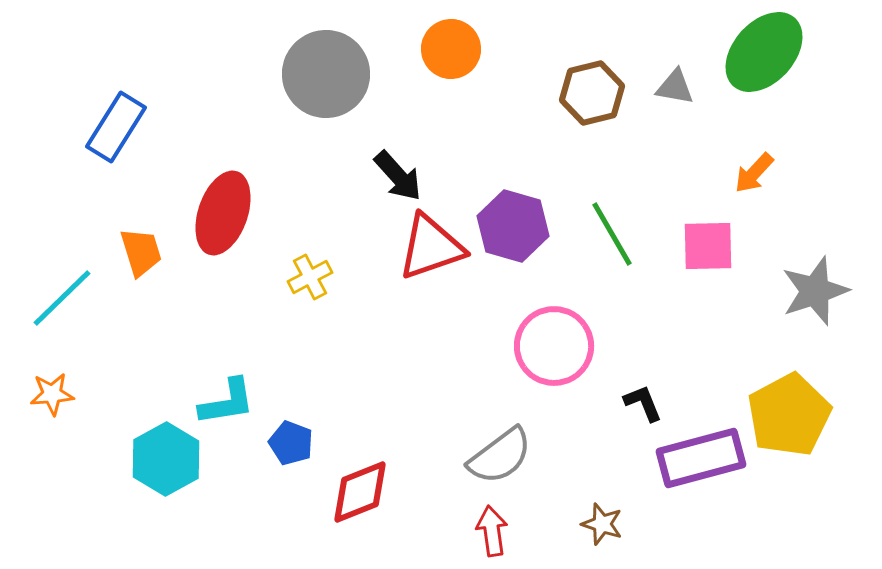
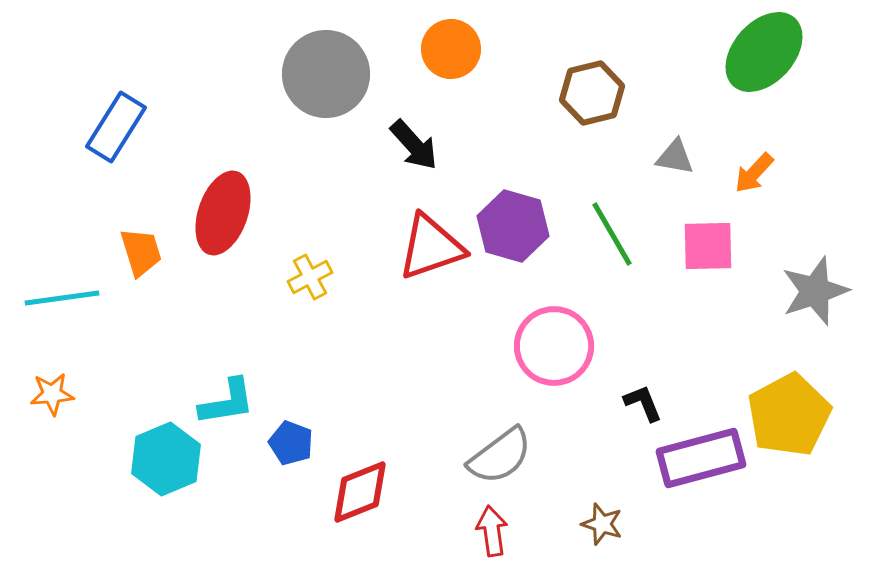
gray triangle: moved 70 px down
black arrow: moved 16 px right, 31 px up
cyan line: rotated 36 degrees clockwise
cyan hexagon: rotated 6 degrees clockwise
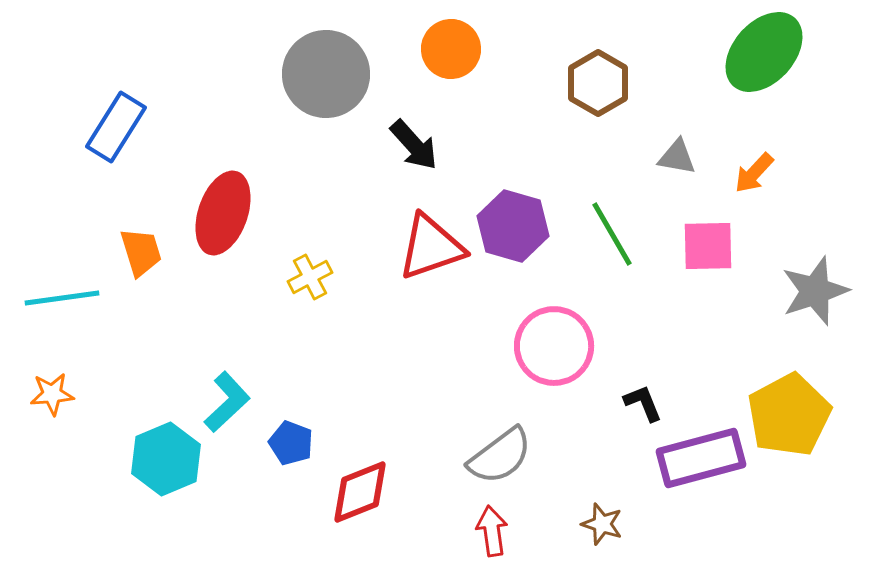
brown hexagon: moved 6 px right, 10 px up; rotated 16 degrees counterclockwise
gray triangle: moved 2 px right
cyan L-shape: rotated 34 degrees counterclockwise
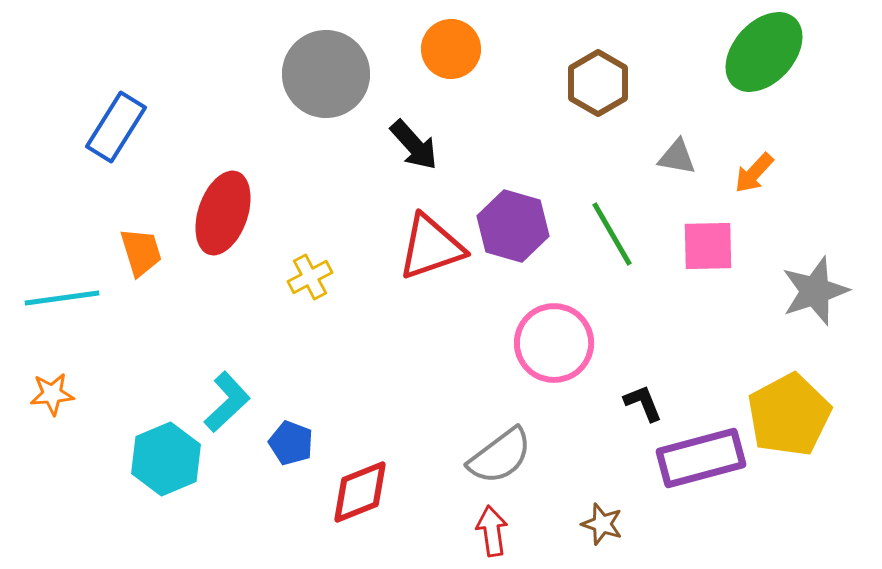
pink circle: moved 3 px up
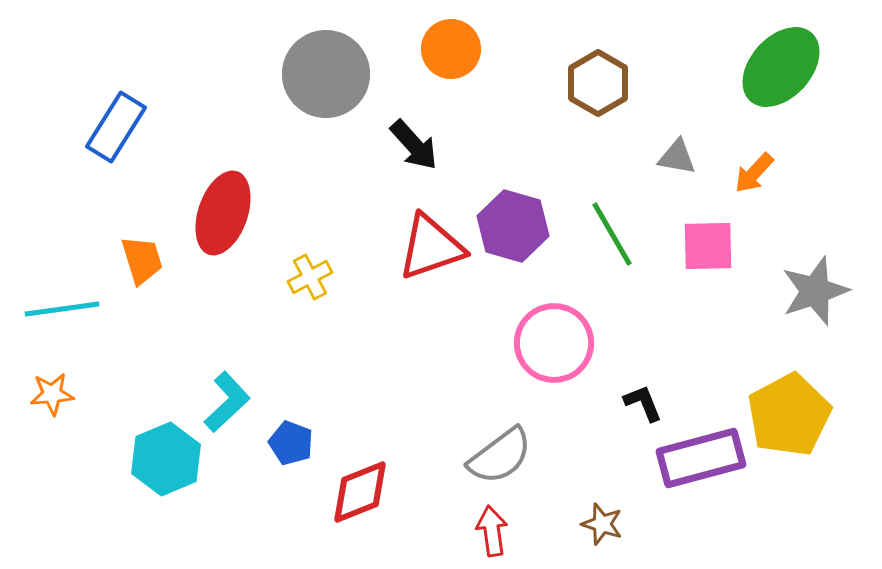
green ellipse: moved 17 px right, 15 px down
orange trapezoid: moved 1 px right, 8 px down
cyan line: moved 11 px down
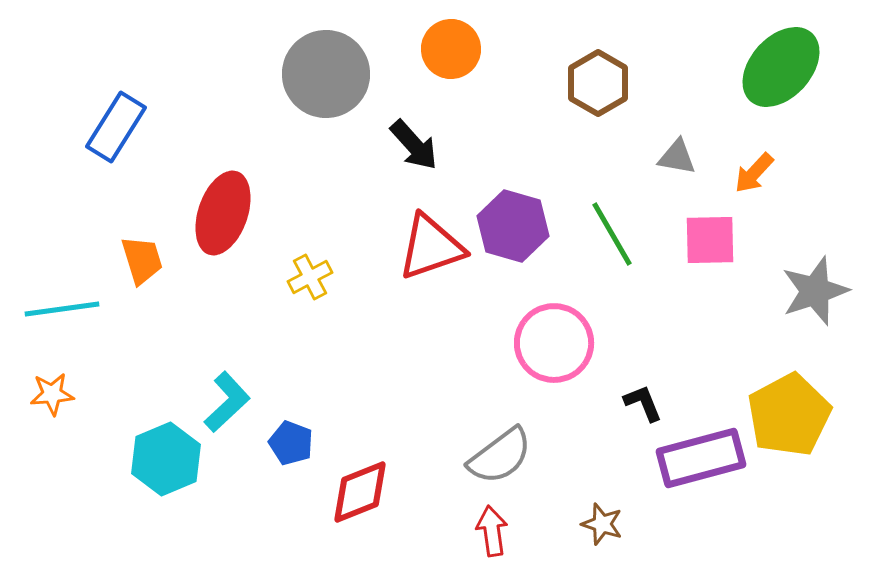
pink square: moved 2 px right, 6 px up
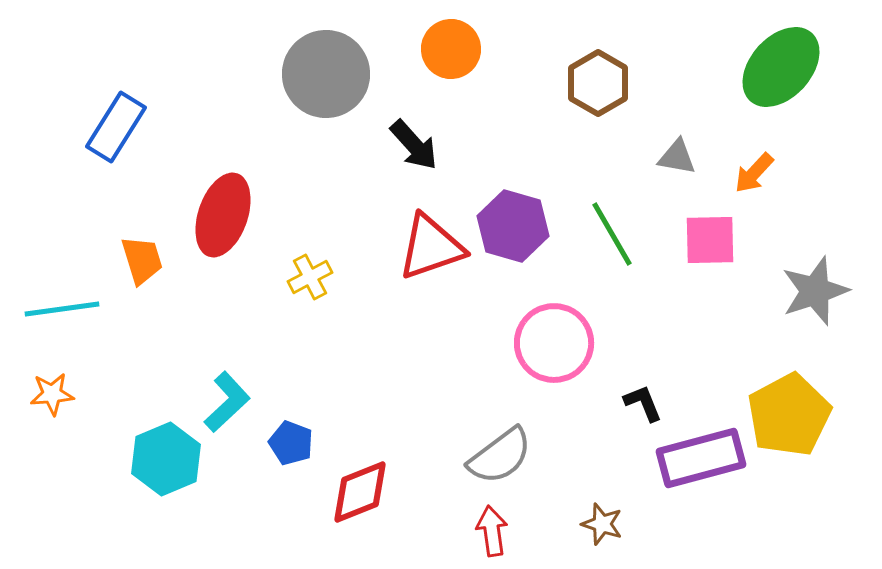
red ellipse: moved 2 px down
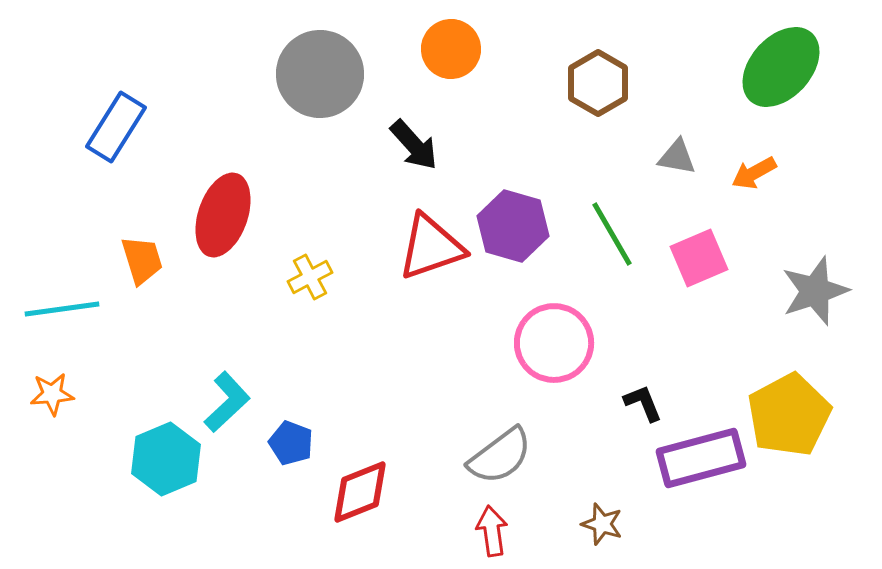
gray circle: moved 6 px left
orange arrow: rotated 18 degrees clockwise
pink square: moved 11 px left, 18 px down; rotated 22 degrees counterclockwise
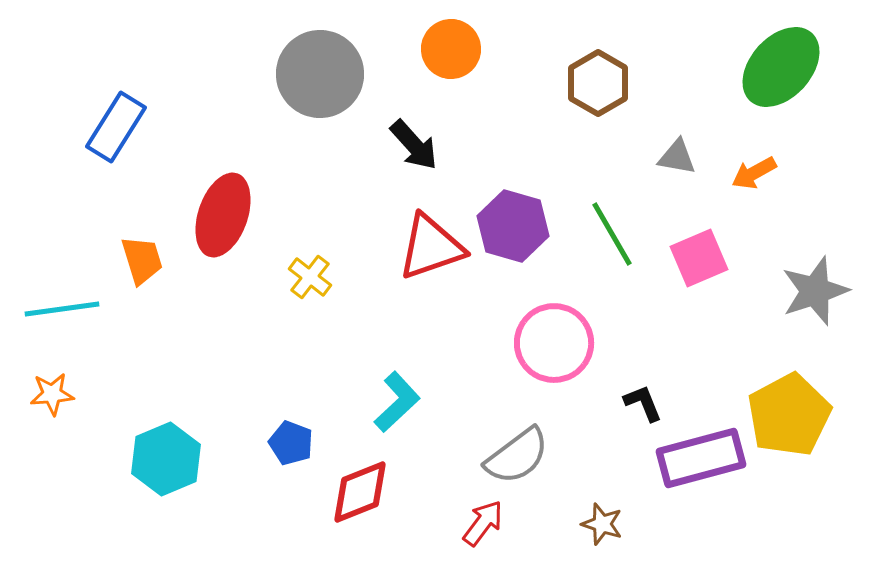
yellow cross: rotated 24 degrees counterclockwise
cyan L-shape: moved 170 px right
gray semicircle: moved 17 px right
red arrow: moved 9 px left, 8 px up; rotated 45 degrees clockwise
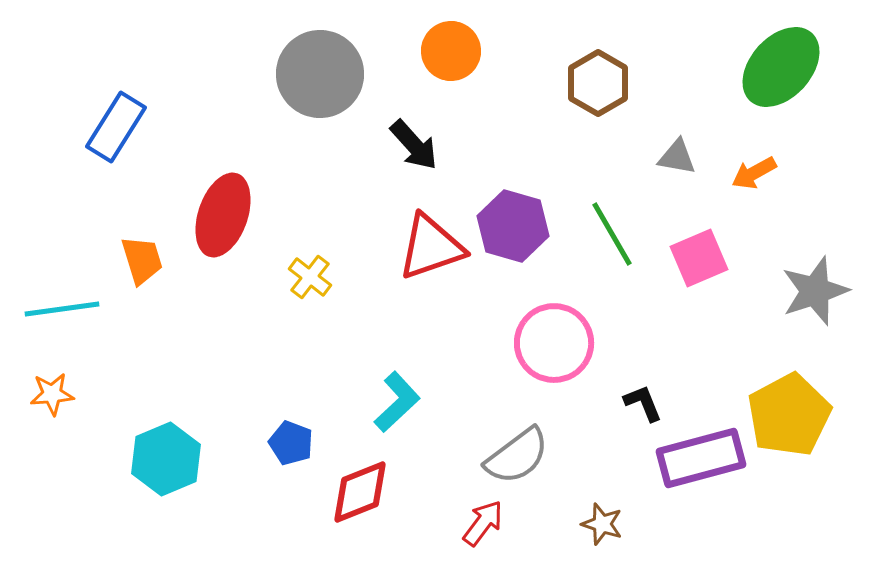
orange circle: moved 2 px down
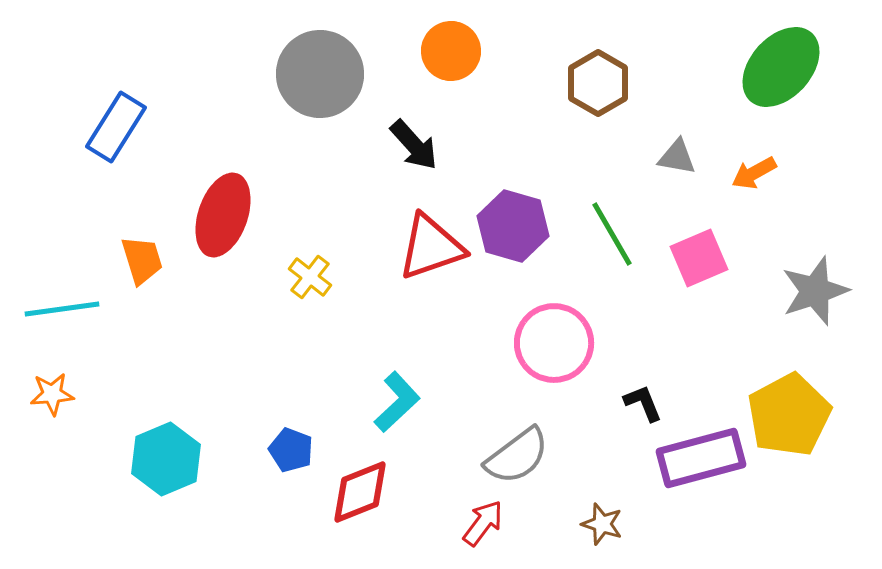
blue pentagon: moved 7 px down
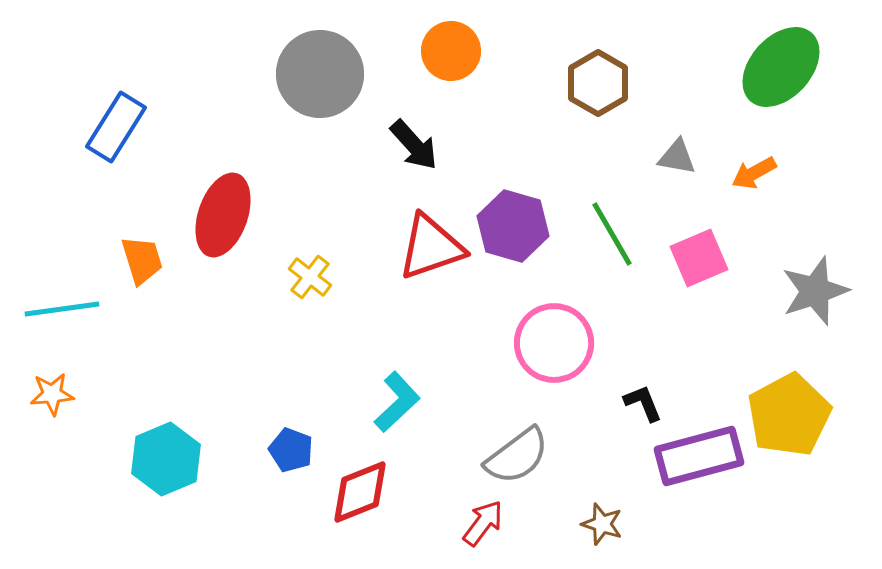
purple rectangle: moved 2 px left, 2 px up
